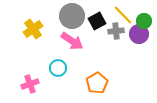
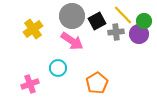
gray cross: moved 1 px down
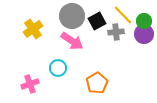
purple circle: moved 5 px right
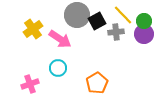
gray circle: moved 5 px right, 1 px up
pink arrow: moved 12 px left, 2 px up
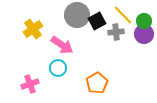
pink arrow: moved 2 px right, 6 px down
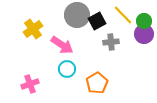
gray cross: moved 5 px left, 10 px down
cyan circle: moved 9 px right, 1 px down
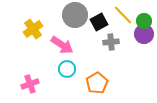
gray circle: moved 2 px left
black square: moved 2 px right, 1 px down
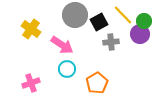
yellow cross: moved 2 px left; rotated 18 degrees counterclockwise
purple circle: moved 4 px left
pink cross: moved 1 px right, 1 px up
